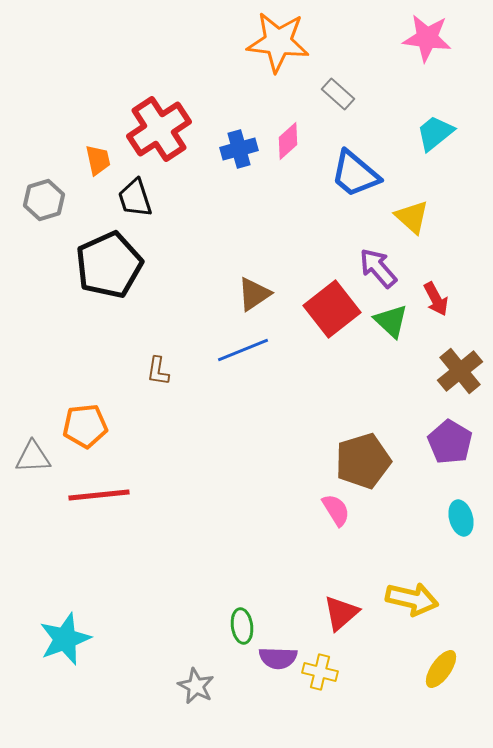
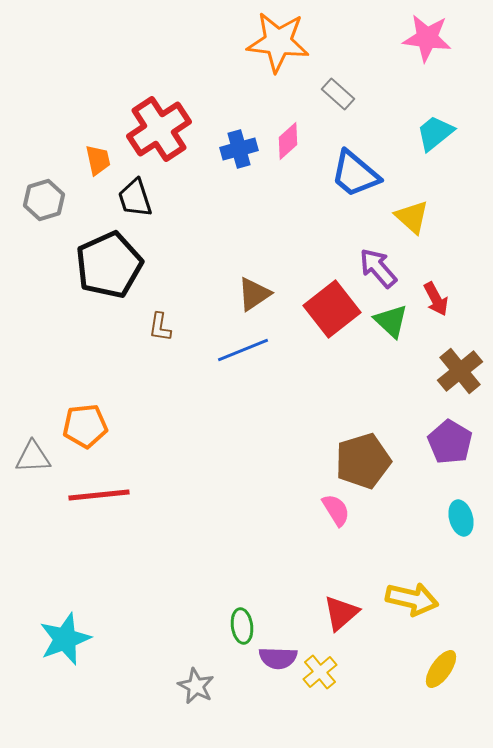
brown L-shape: moved 2 px right, 44 px up
yellow cross: rotated 36 degrees clockwise
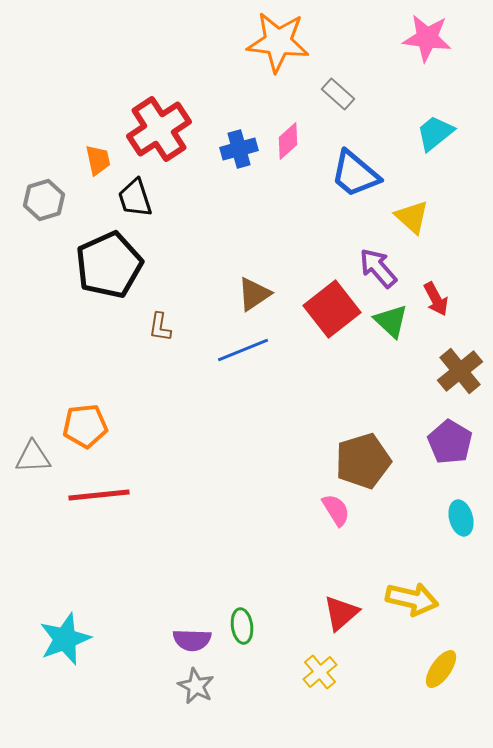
purple semicircle: moved 86 px left, 18 px up
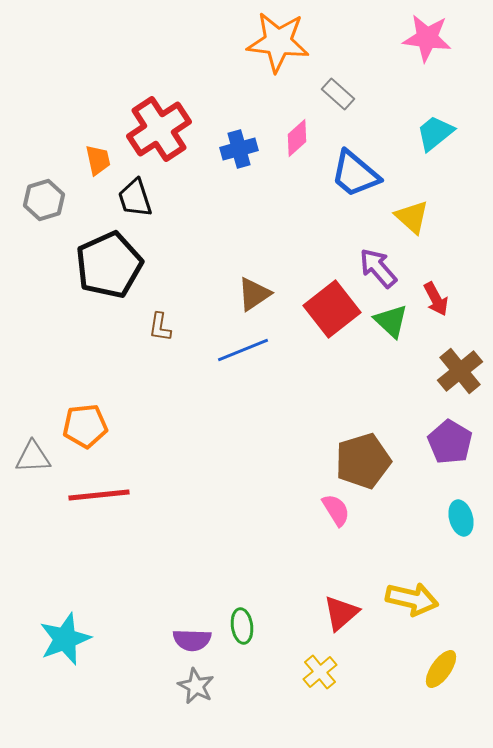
pink diamond: moved 9 px right, 3 px up
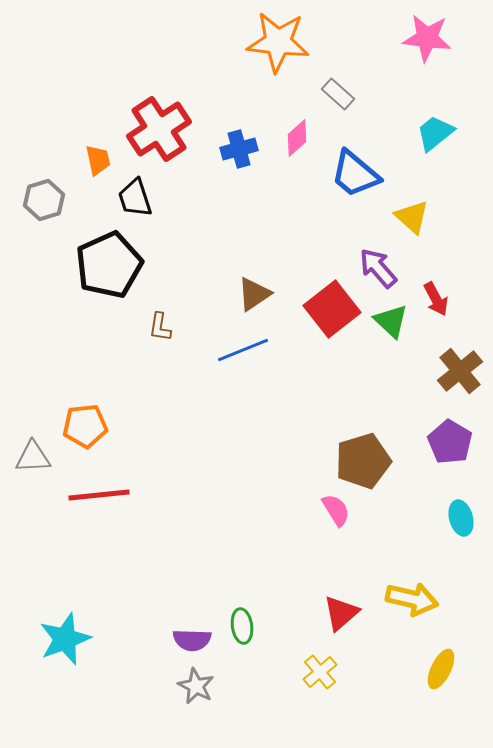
yellow ellipse: rotated 9 degrees counterclockwise
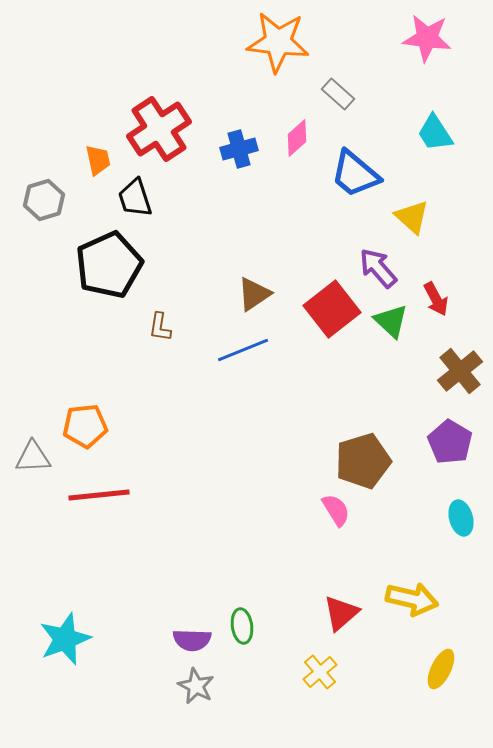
cyan trapezoid: rotated 84 degrees counterclockwise
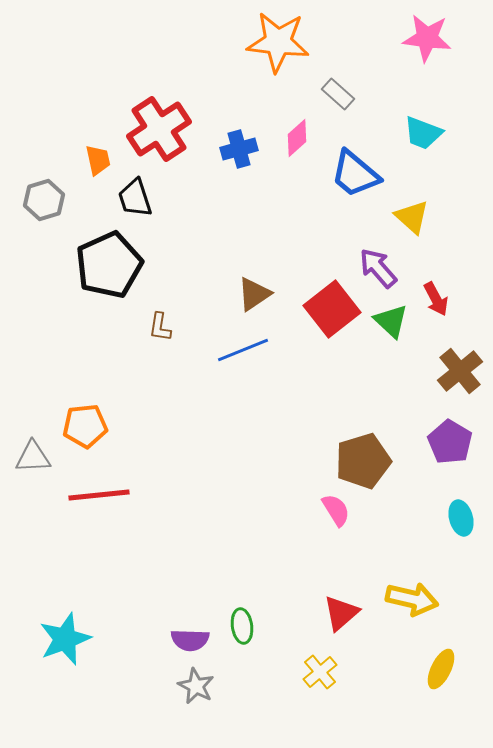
cyan trapezoid: moved 12 px left; rotated 36 degrees counterclockwise
purple semicircle: moved 2 px left
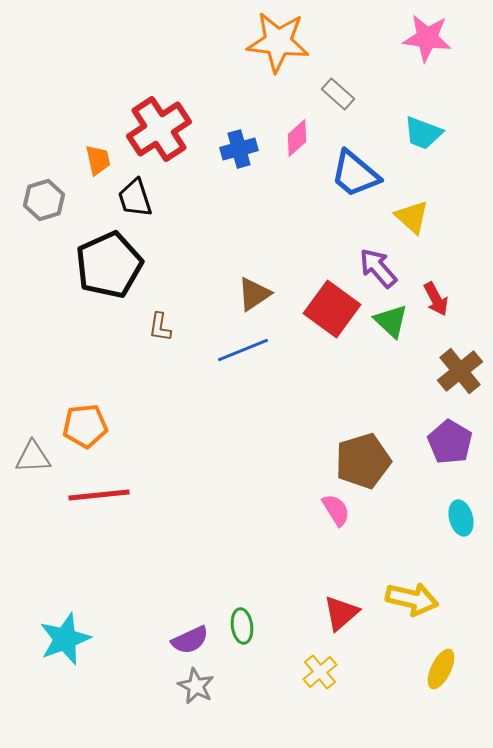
red square: rotated 16 degrees counterclockwise
purple semicircle: rotated 27 degrees counterclockwise
